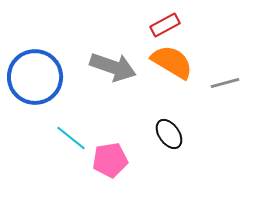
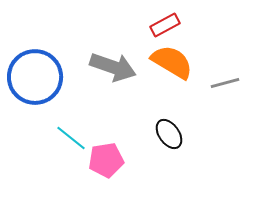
pink pentagon: moved 4 px left
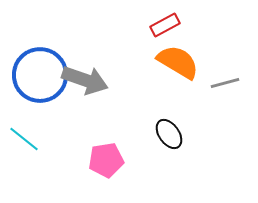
orange semicircle: moved 6 px right
gray arrow: moved 28 px left, 13 px down
blue circle: moved 5 px right, 2 px up
cyan line: moved 47 px left, 1 px down
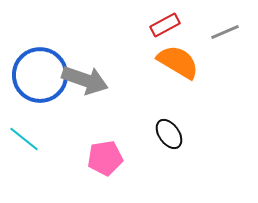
gray line: moved 51 px up; rotated 8 degrees counterclockwise
pink pentagon: moved 1 px left, 2 px up
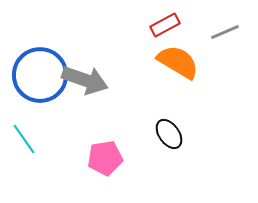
cyan line: rotated 16 degrees clockwise
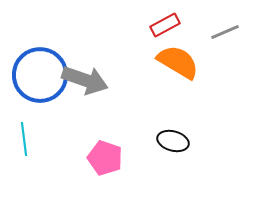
black ellipse: moved 4 px right, 7 px down; rotated 40 degrees counterclockwise
cyan line: rotated 28 degrees clockwise
pink pentagon: rotated 28 degrees clockwise
